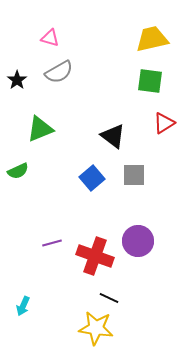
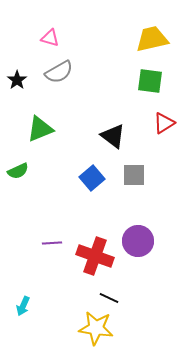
purple line: rotated 12 degrees clockwise
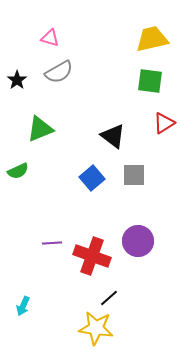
red cross: moved 3 px left
black line: rotated 66 degrees counterclockwise
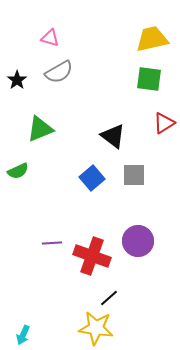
green square: moved 1 px left, 2 px up
cyan arrow: moved 29 px down
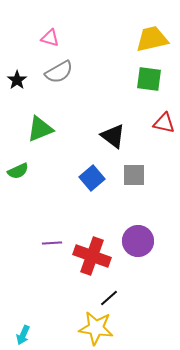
red triangle: rotated 45 degrees clockwise
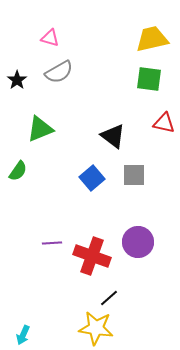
green semicircle: rotated 30 degrees counterclockwise
purple circle: moved 1 px down
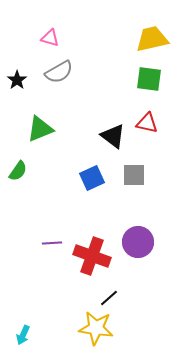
red triangle: moved 17 px left
blue square: rotated 15 degrees clockwise
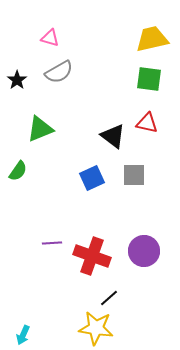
purple circle: moved 6 px right, 9 px down
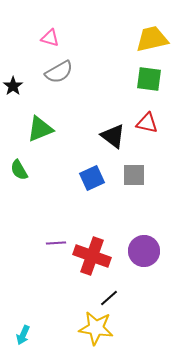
black star: moved 4 px left, 6 px down
green semicircle: moved 1 px right, 1 px up; rotated 115 degrees clockwise
purple line: moved 4 px right
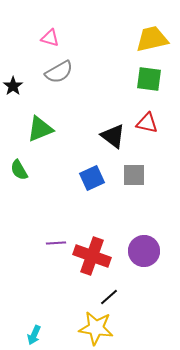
black line: moved 1 px up
cyan arrow: moved 11 px right
